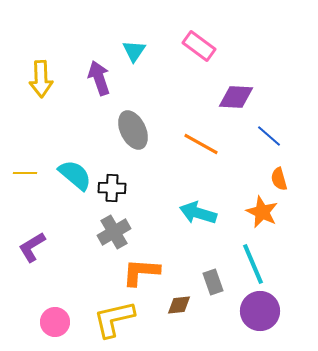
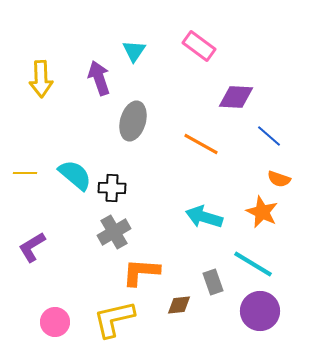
gray ellipse: moved 9 px up; rotated 42 degrees clockwise
orange semicircle: rotated 55 degrees counterclockwise
cyan arrow: moved 6 px right, 4 px down
cyan line: rotated 36 degrees counterclockwise
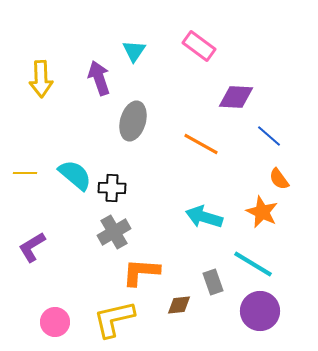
orange semicircle: rotated 35 degrees clockwise
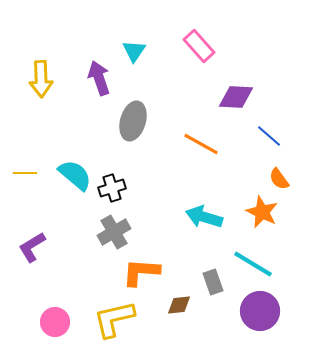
pink rectangle: rotated 12 degrees clockwise
black cross: rotated 20 degrees counterclockwise
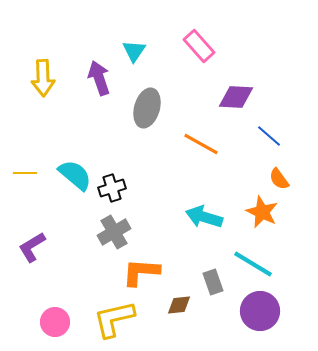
yellow arrow: moved 2 px right, 1 px up
gray ellipse: moved 14 px right, 13 px up
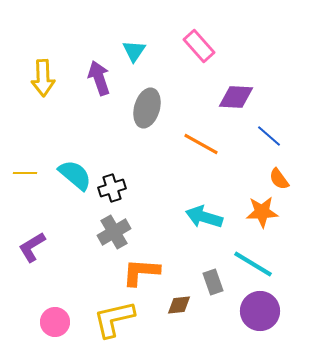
orange star: rotated 28 degrees counterclockwise
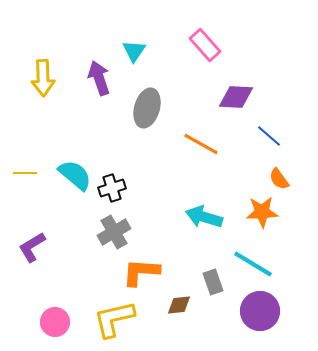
pink rectangle: moved 6 px right, 1 px up
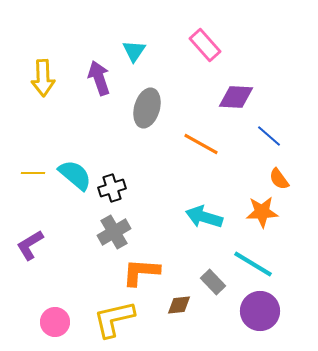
yellow line: moved 8 px right
purple L-shape: moved 2 px left, 2 px up
gray rectangle: rotated 25 degrees counterclockwise
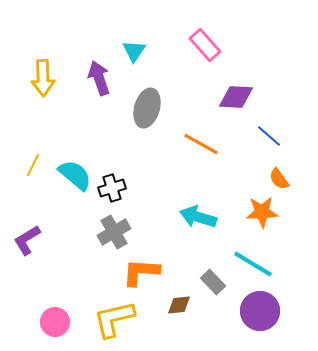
yellow line: moved 8 px up; rotated 65 degrees counterclockwise
cyan arrow: moved 6 px left
purple L-shape: moved 3 px left, 5 px up
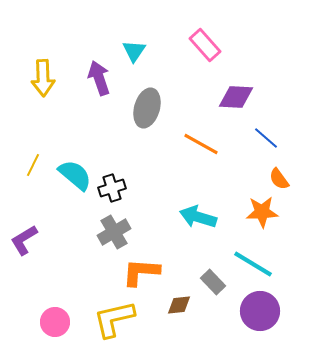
blue line: moved 3 px left, 2 px down
purple L-shape: moved 3 px left
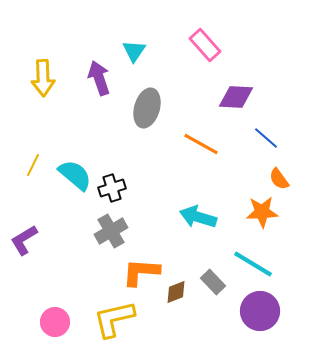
gray cross: moved 3 px left, 1 px up
brown diamond: moved 3 px left, 13 px up; rotated 15 degrees counterclockwise
